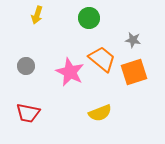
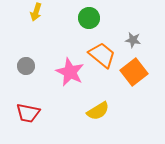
yellow arrow: moved 1 px left, 3 px up
orange trapezoid: moved 4 px up
orange square: rotated 20 degrees counterclockwise
yellow semicircle: moved 2 px left, 2 px up; rotated 10 degrees counterclockwise
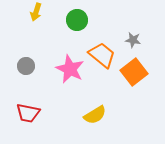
green circle: moved 12 px left, 2 px down
pink star: moved 3 px up
yellow semicircle: moved 3 px left, 4 px down
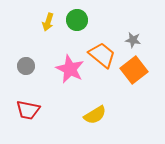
yellow arrow: moved 12 px right, 10 px down
orange square: moved 2 px up
red trapezoid: moved 3 px up
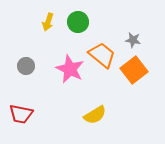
green circle: moved 1 px right, 2 px down
red trapezoid: moved 7 px left, 4 px down
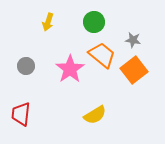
green circle: moved 16 px right
pink star: rotated 12 degrees clockwise
red trapezoid: rotated 85 degrees clockwise
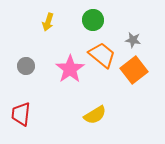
green circle: moved 1 px left, 2 px up
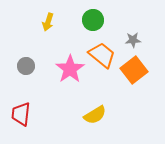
gray star: rotated 14 degrees counterclockwise
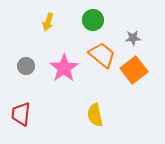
gray star: moved 2 px up
pink star: moved 6 px left, 1 px up
yellow semicircle: rotated 110 degrees clockwise
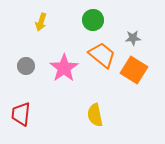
yellow arrow: moved 7 px left
orange square: rotated 20 degrees counterclockwise
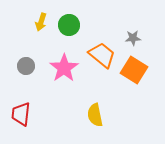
green circle: moved 24 px left, 5 px down
